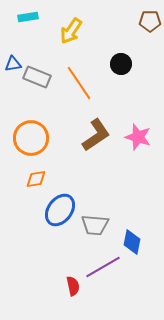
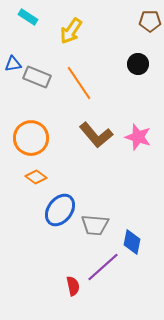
cyan rectangle: rotated 42 degrees clockwise
black circle: moved 17 px right
brown L-shape: rotated 84 degrees clockwise
orange diamond: moved 2 px up; rotated 45 degrees clockwise
purple line: rotated 12 degrees counterclockwise
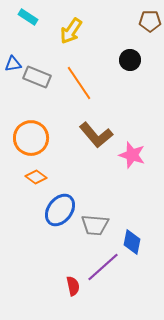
black circle: moved 8 px left, 4 px up
pink star: moved 6 px left, 18 px down
